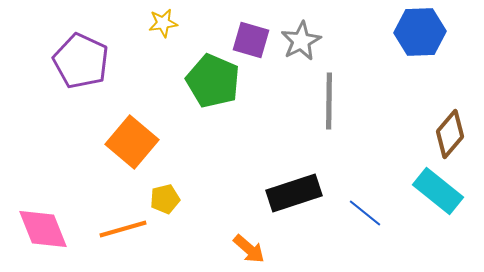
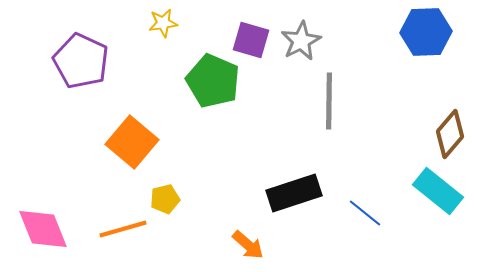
blue hexagon: moved 6 px right
orange arrow: moved 1 px left, 4 px up
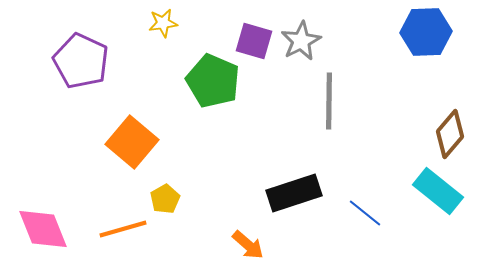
purple square: moved 3 px right, 1 px down
yellow pentagon: rotated 16 degrees counterclockwise
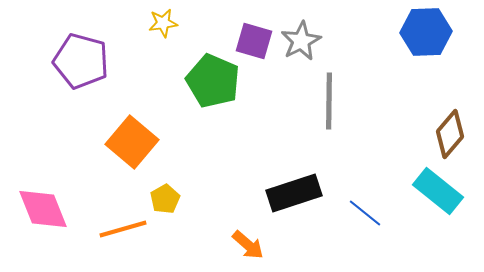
purple pentagon: rotated 10 degrees counterclockwise
pink diamond: moved 20 px up
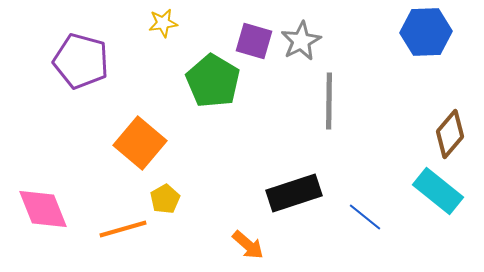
green pentagon: rotated 8 degrees clockwise
orange square: moved 8 px right, 1 px down
blue line: moved 4 px down
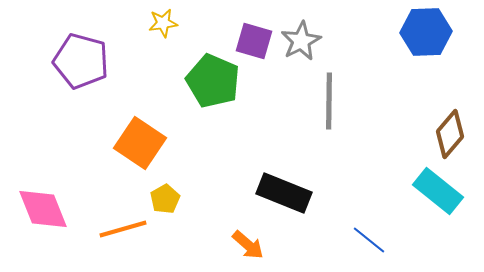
green pentagon: rotated 8 degrees counterclockwise
orange square: rotated 6 degrees counterclockwise
black rectangle: moved 10 px left; rotated 40 degrees clockwise
blue line: moved 4 px right, 23 px down
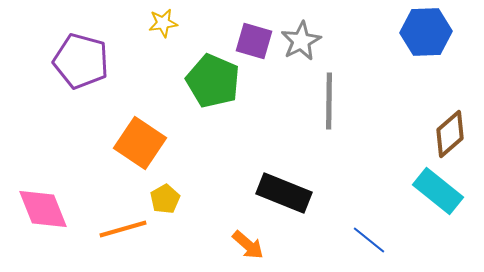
brown diamond: rotated 9 degrees clockwise
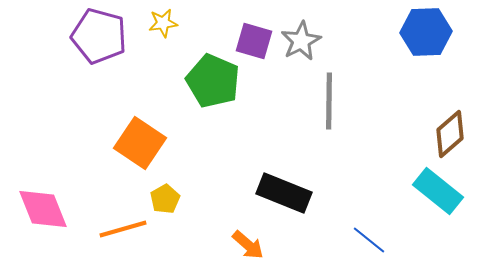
purple pentagon: moved 18 px right, 25 px up
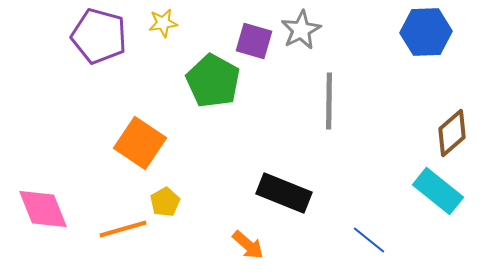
gray star: moved 11 px up
green pentagon: rotated 6 degrees clockwise
brown diamond: moved 2 px right, 1 px up
yellow pentagon: moved 3 px down
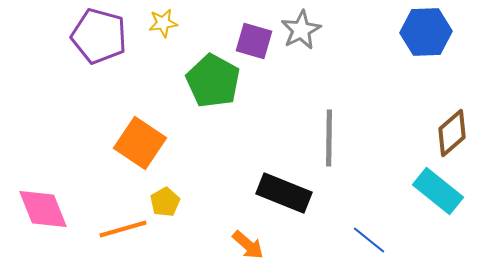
gray line: moved 37 px down
